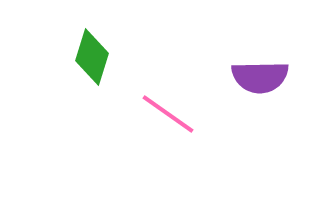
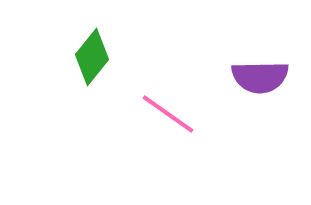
green diamond: rotated 22 degrees clockwise
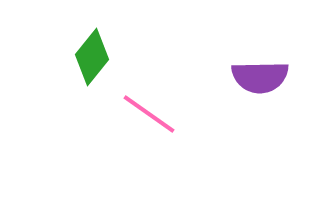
pink line: moved 19 px left
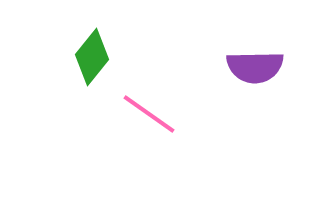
purple semicircle: moved 5 px left, 10 px up
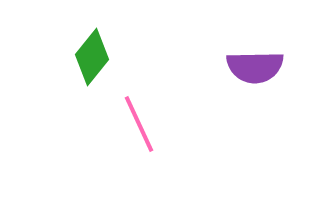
pink line: moved 10 px left, 10 px down; rotated 30 degrees clockwise
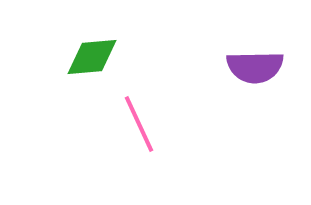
green diamond: rotated 46 degrees clockwise
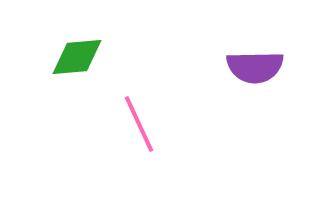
green diamond: moved 15 px left
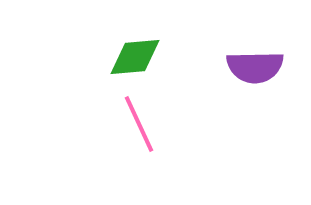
green diamond: moved 58 px right
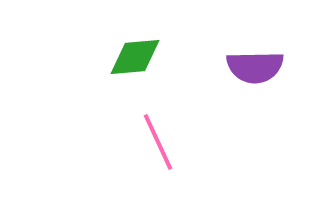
pink line: moved 19 px right, 18 px down
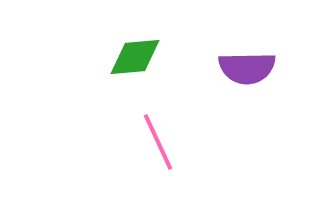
purple semicircle: moved 8 px left, 1 px down
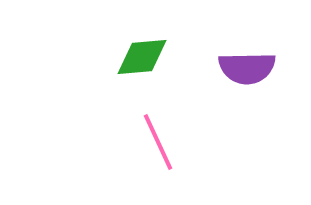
green diamond: moved 7 px right
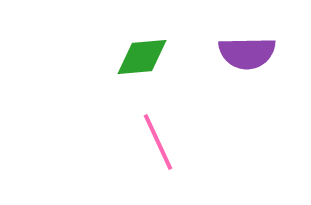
purple semicircle: moved 15 px up
